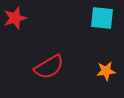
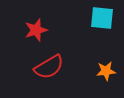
red star: moved 21 px right, 12 px down
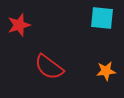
red star: moved 17 px left, 5 px up
red semicircle: rotated 68 degrees clockwise
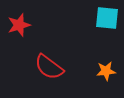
cyan square: moved 5 px right
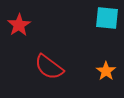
red star: rotated 15 degrees counterclockwise
orange star: rotated 30 degrees counterclockwise
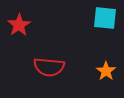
cyan square: moved 2 px left
red semicircle: rotated 32 degrees counterclockwise
